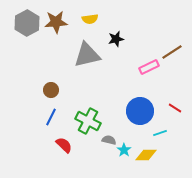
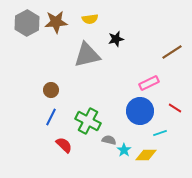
pink rectangle: moved 16 px down
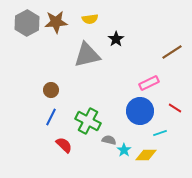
black star: rotated 21 degrees counterclockwise
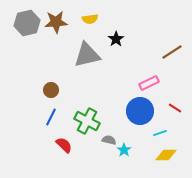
gray hexagon: rotated 15 degrees clockwise
green cross: moved 1 px left
yellow diamond: moved 20 px right
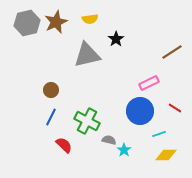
brown star: rotated 20 degrees counterclockwise
cyan line: moved 1 px left, 1 px down
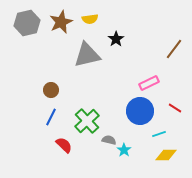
brown star: moved 5 px right
brown line: moved 2 px right, 3 px up; rotated 20 degrees counterclockwise
green cross: rotated 20 degrees clockwise
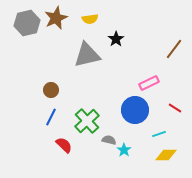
brown star: moved 5 px left, 4 px up
blue circle: moved 5 px left, 1 px up
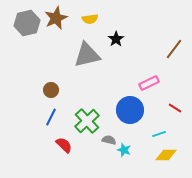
blue circle: moved 5 px left
cyan star: rotated 16 degrees counterclockwise
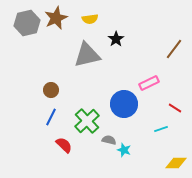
blue circle: moved 6 px left, 6 px up
cyan line: moved 2 px right, 5 px up
yellow diamond: moved 10 px right, 8 px down
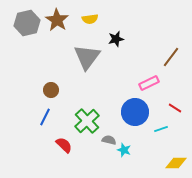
brown star: moved 1 px right, 2 px down; rotated 15 degrees counterclockwise
black star: rotated 21 degrees clockwise
brown line: moved 3 px left, 8 px down
gray triangle: moved 2 px down; rotated 40 degrees counterclockwise
blue circle: moved 11 px right, 8 px down
blue line: moved 6 px left
